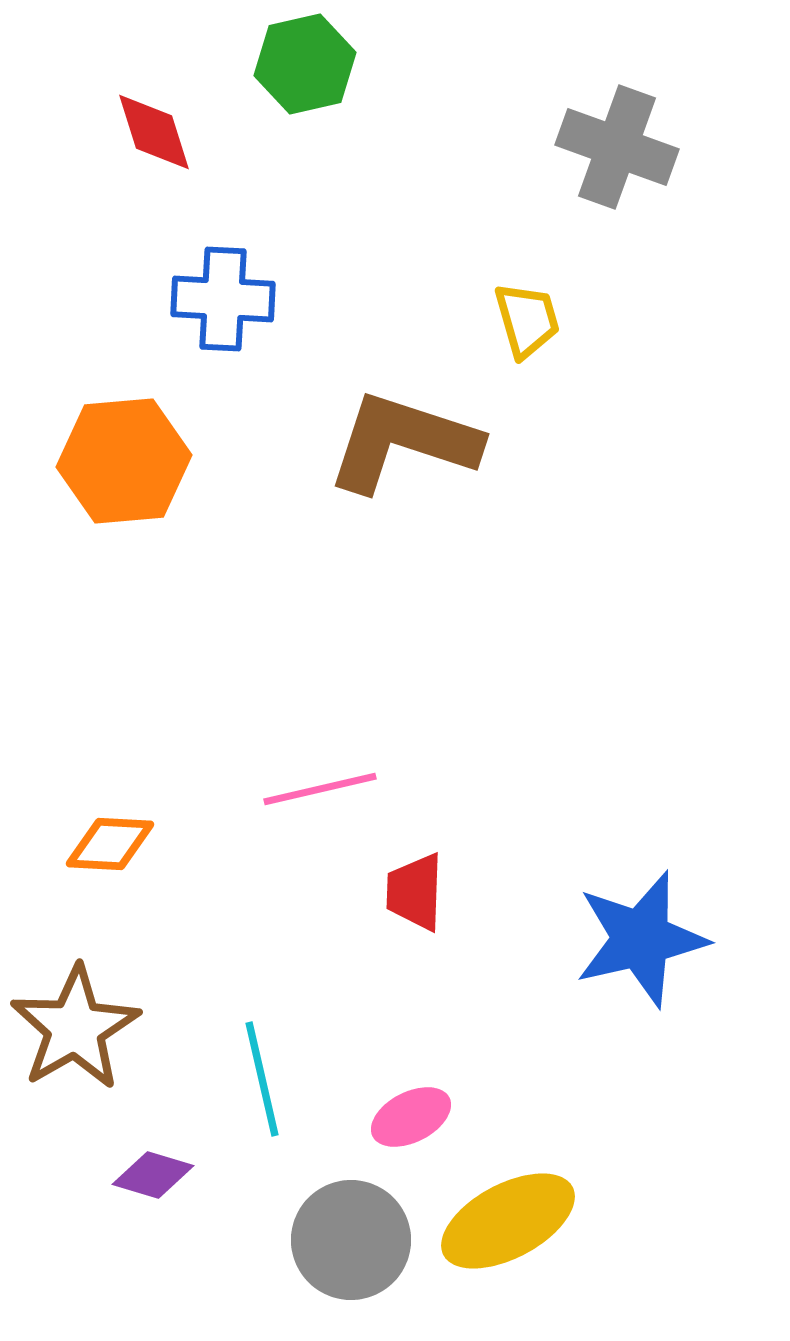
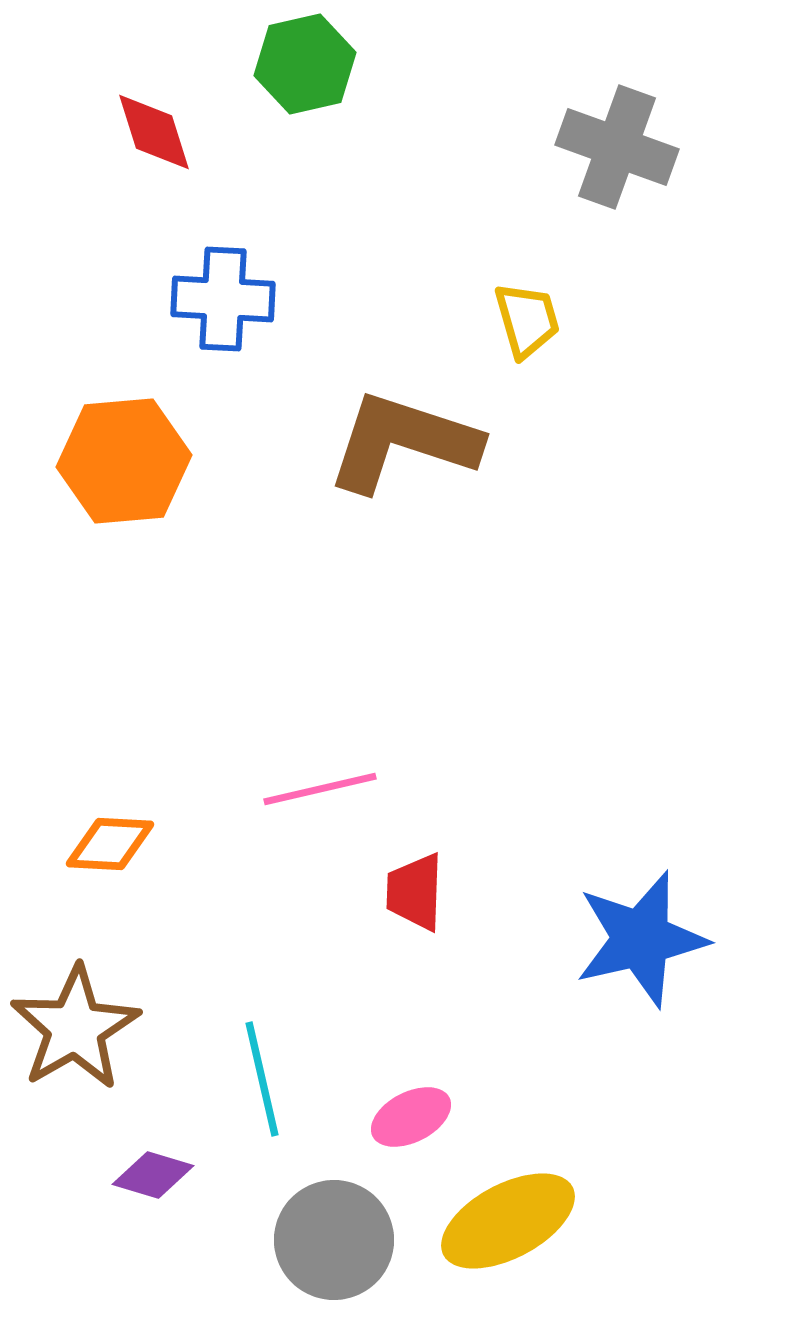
gray circle: moved 17 px left
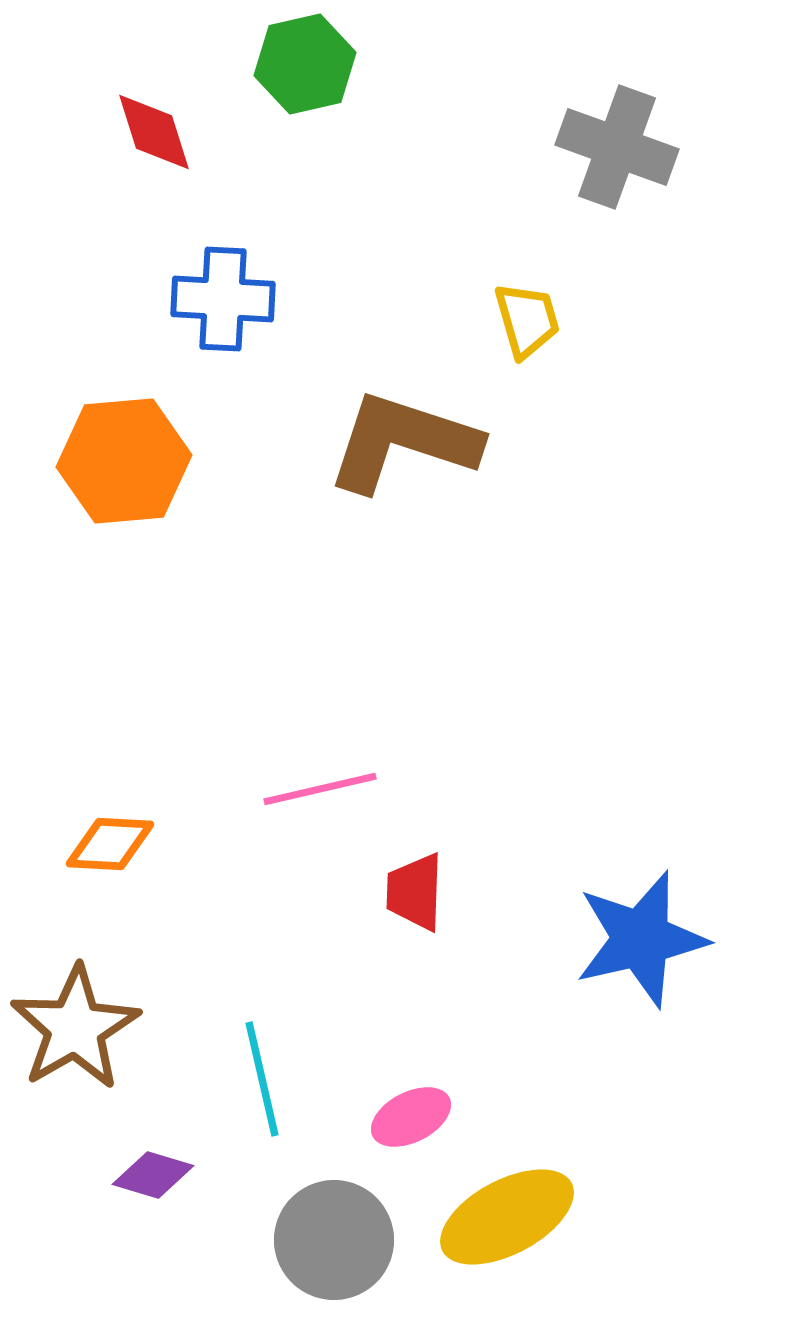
yellow ellipse: moved 1 px left, 4 px up
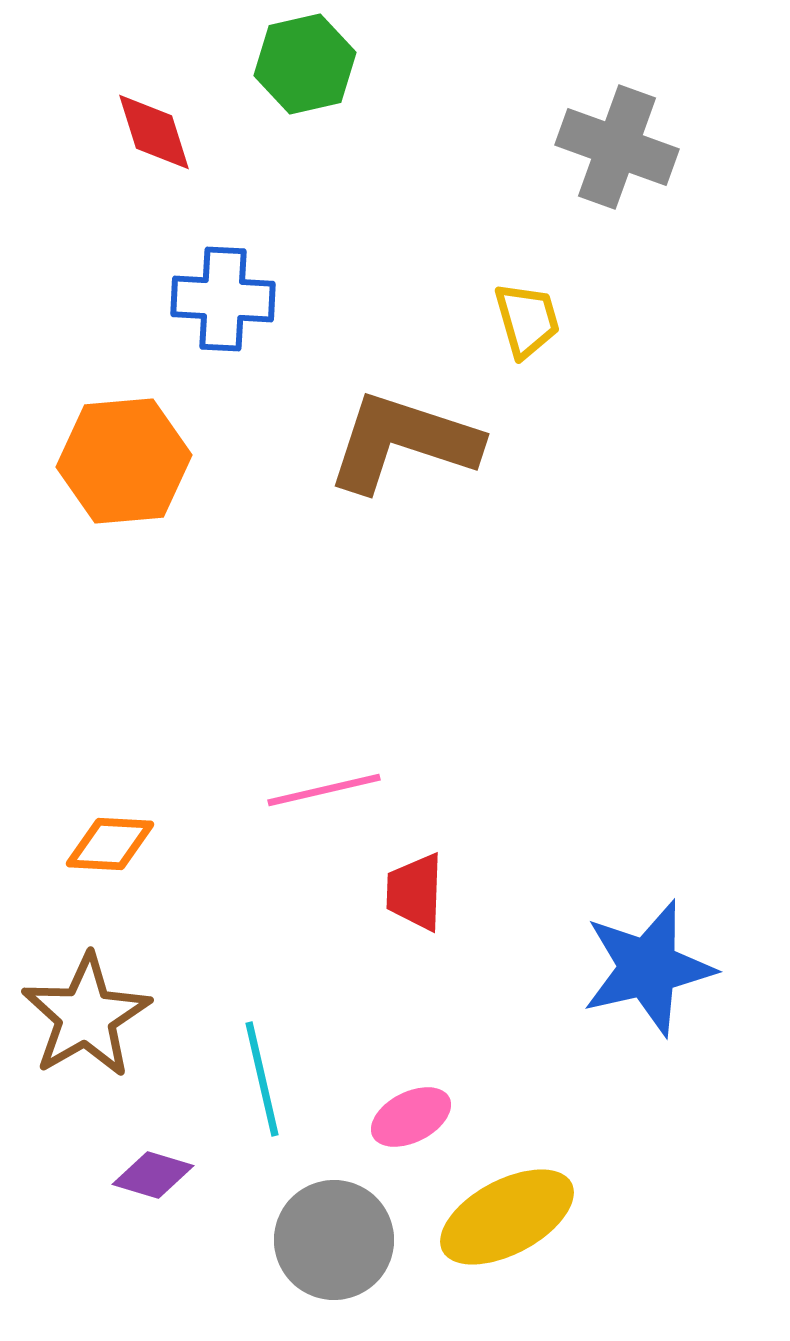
pink line: moved 4 px right, 1 px down
blue star: moved 7 px right, 29 px down
brown star: moved 11 px right, 12 px up
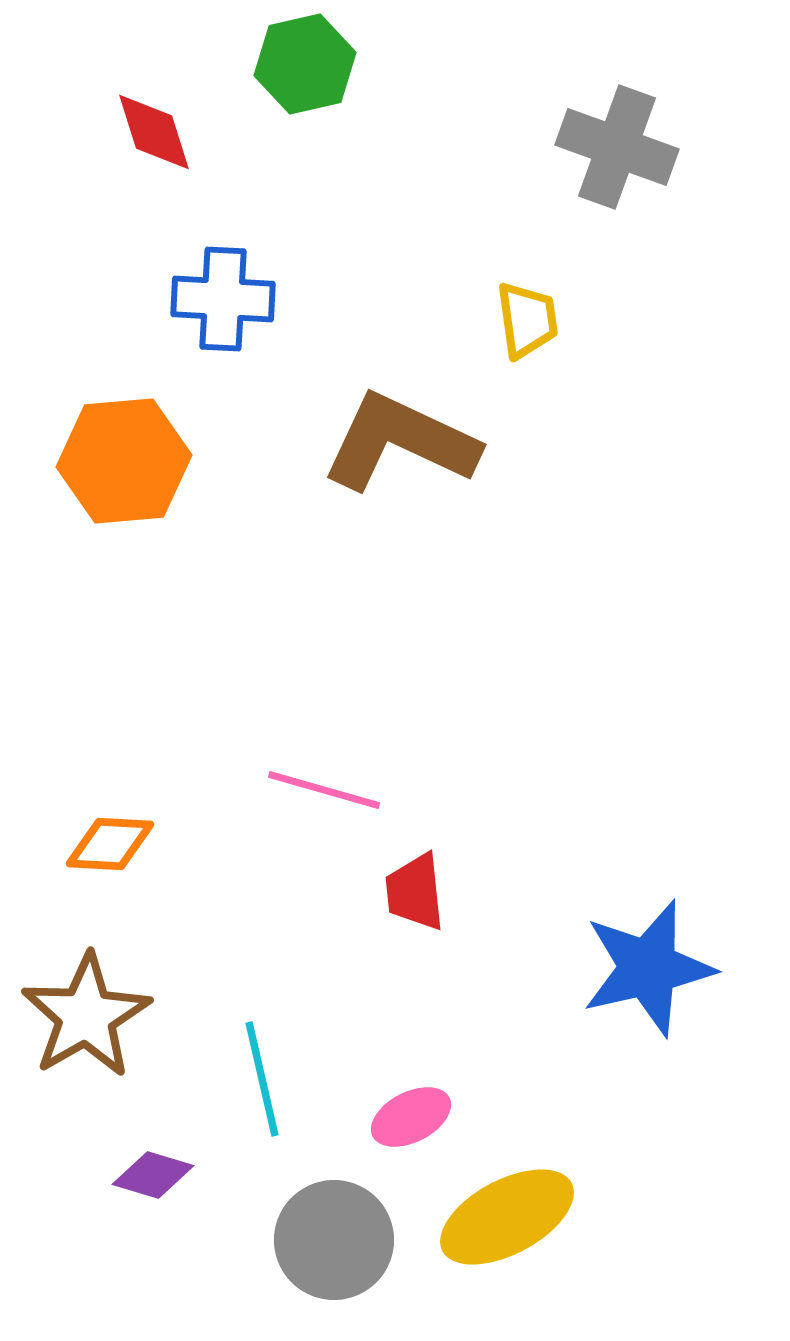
yellow trapezoid: rotated 8 degrees clockwise
brown L-shape: moved 3 px left; rotated 7 degrees clockwise
pink line: rotated 29 degrees clockwise
red trapezoid: rotated 8 degrees counterclockwise
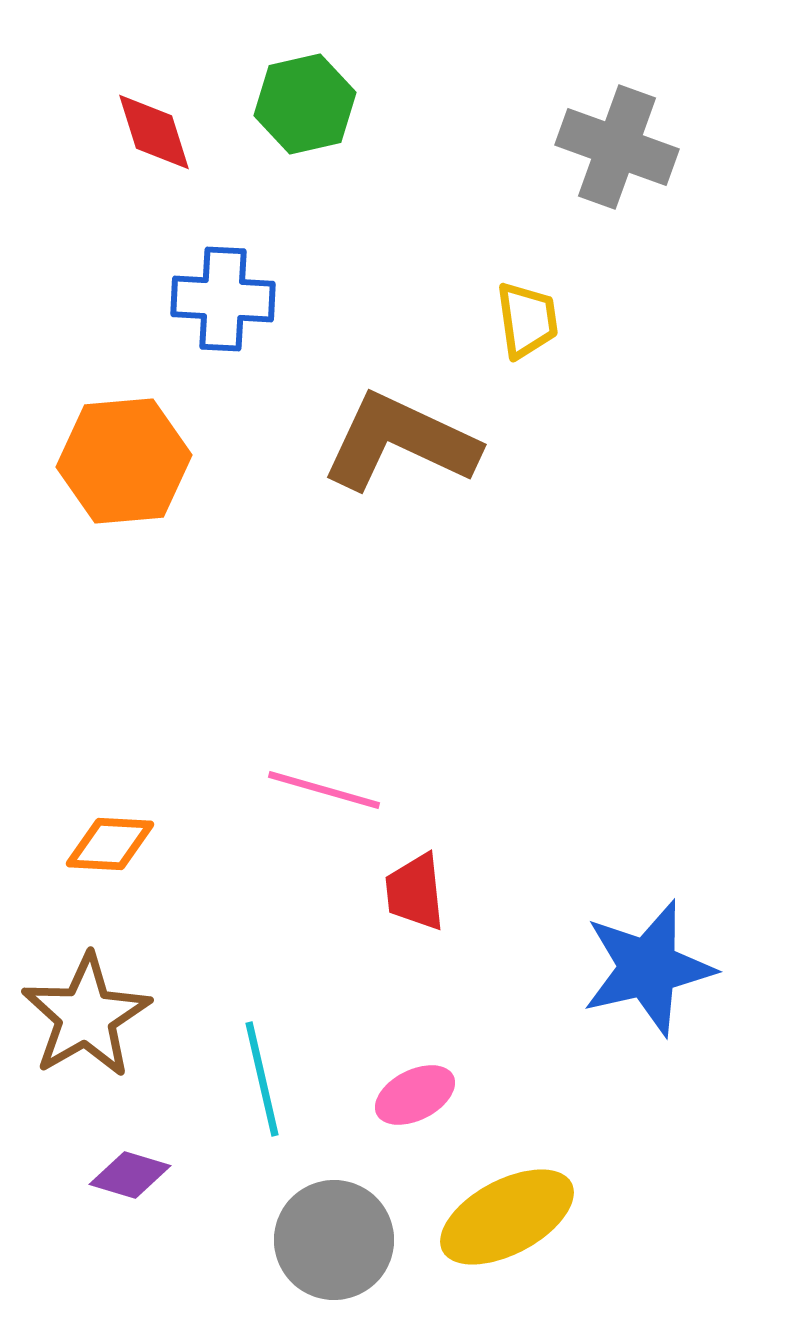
green hexagon: moved 40 px down
pink ellipse: moved 4 px right, 22 px up
purple diamond: moved 23 px left
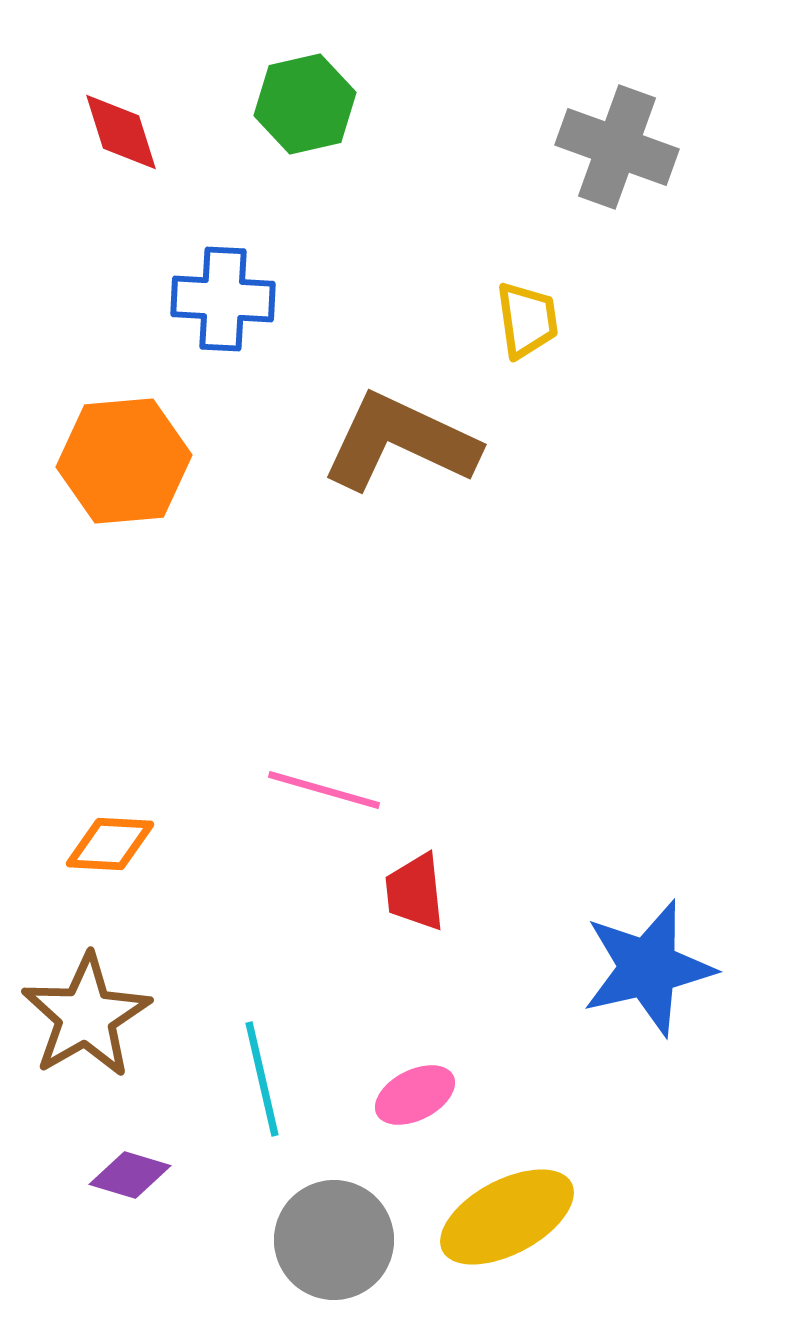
red diamond: moved 33 px left
